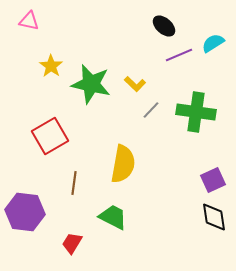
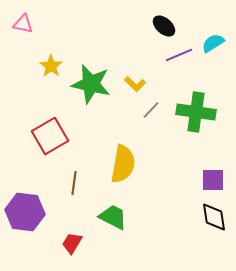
pink triangle: moved 6 px left, 3 px down
purple square: rotated 25 degrees clockwise
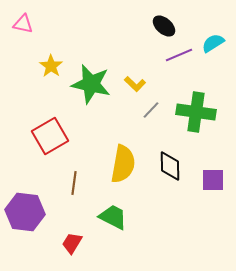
black diamond: moved 44 px left, 51 px up; rotated 8 degrees clockwise
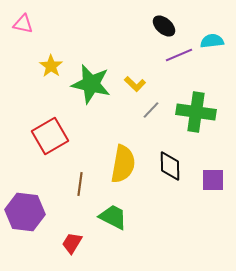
cyan semicircle: moved 1 px left, 2 px up; rotated 25 degrees clockwise
brown line: moved 6 px right, 1 px down
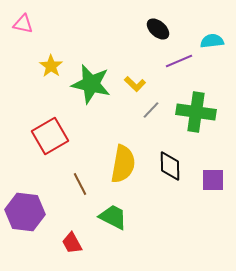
black ellipse: moved 6 px left, 3 px down
purple line: moved 6 px down
brown line: rotated 35 degrees counterclockwise
red trapezoid: rotated 60 degrees counterclockwise
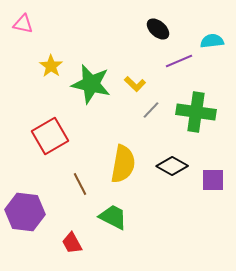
black diamond: moved 2 px right; rotated 60 degrees counterclockwise
